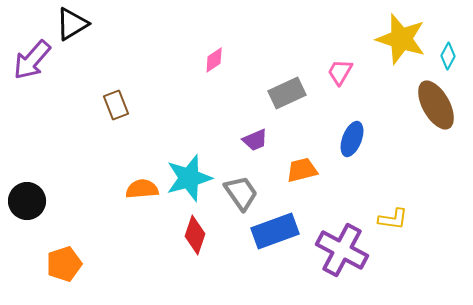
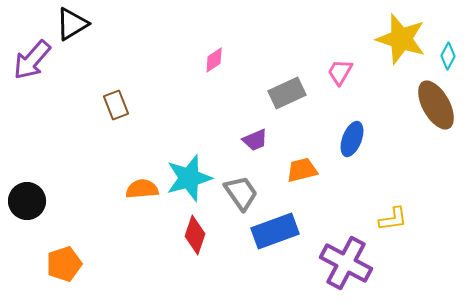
yellow L-shape: rotated 16 degrees counterclockwise
purple cross: moved 4 px right, 13 px down
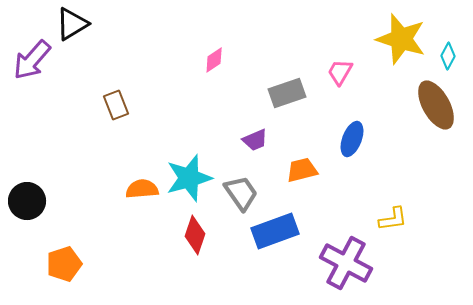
gray rectangle: rotated 6 degrees clockwise
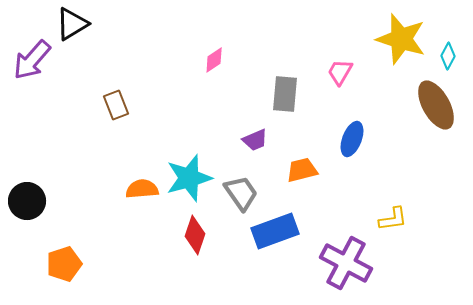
gray rectangle: moved 2 px left, 1 px down; rotated 66 degrees counterclockwise
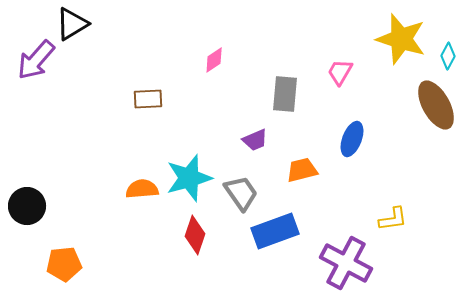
purple arrow: moved 4 px right
brown rectangle: moved 32 px right, 6 px up; rotated 72 degrees counterclockwise
black circle: moved 5 px down
orange pentagon: rotated 12 degrees clockwise
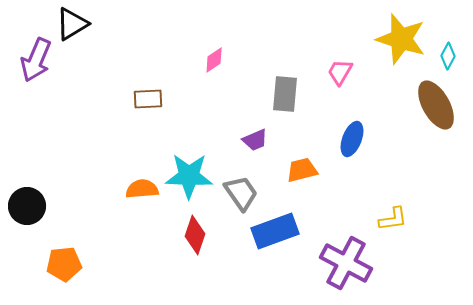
purple arrow: rotated 18 degrees counterclockwise
cyan star: moved 2 px up; rotated 18 degrees clockwise
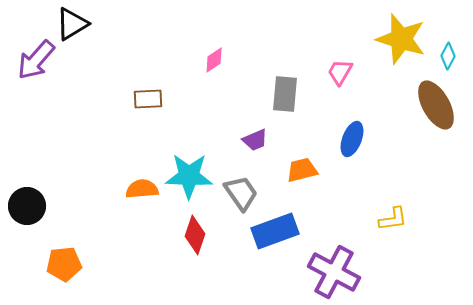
purple arrow: rotated 18 degrees clockwise
purple cross: moved 12 px left, 9 px down
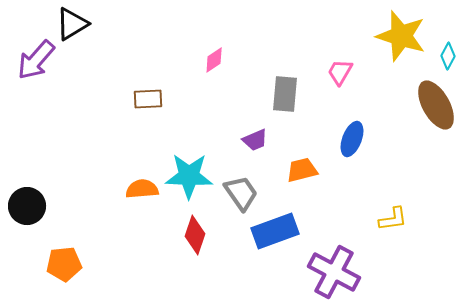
yellow star: moved 3 px up
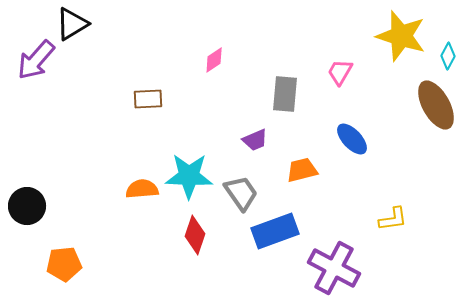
blue ellipse: rotated 64 degrees counterclockwise
purple cross: moved 4 px up
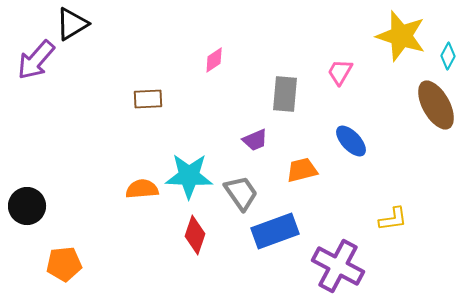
blue ellipse: moved 1 px left, 2 px down
purple cross: moved 4 px right, 2 px up
